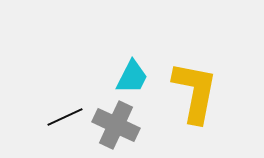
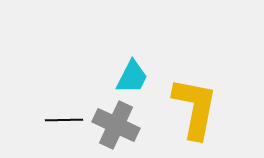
yellow L-shape: moved 16 px down
black line: moved 1 px left, 3 px down; rotated 24 degrees clockwise
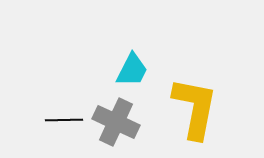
cyan trapezoid: moved 7 px up
gray cross: moved 3 px up
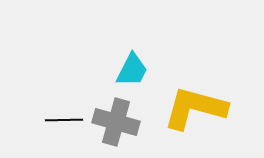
yellow L-shape: rotated 86 degrees counterclockwise
gray cross: rotated 9 degrees counterclockwise
